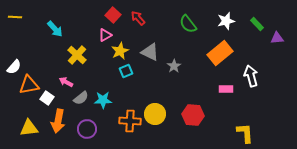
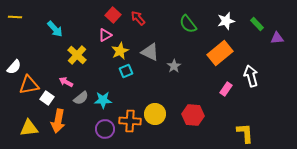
pink rectangle: rotated 56 degrees counterclockwise
purple circle: moved 18 px right
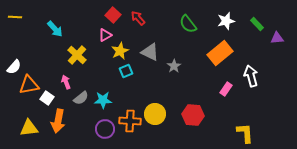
pink arrow: rotated 40 degrees clockwise
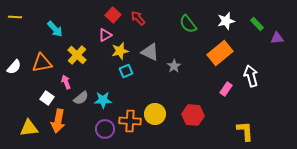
yellow star: rotated 12 degrees clockwise
orange triangle: moved 13 px right, 22 px up
yellow L-shape: moved 2 px up
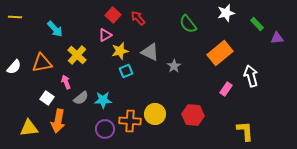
white star: moved 8 px up
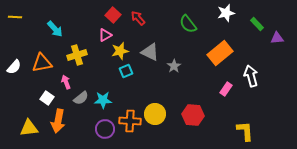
yellow cross: rotated 30 degrees clockwise
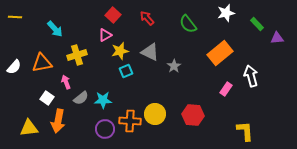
red arrow: moved 9 px right
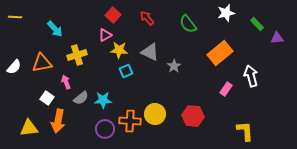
yellow star: moved 1 px left, 1 px up; rotated 18 degrees clockwise
red hexagon: moved 1 px down
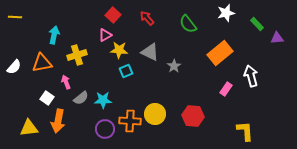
cyan arrow: moved 1 px left, 6 px down; rotated 126 degrees counterclockwise
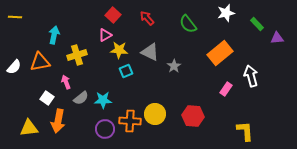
orange triangle: moved 2 px left, 1 px up
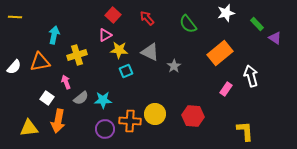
purple triangle: moved 2 px left; rotated 40 degrees clockwise
